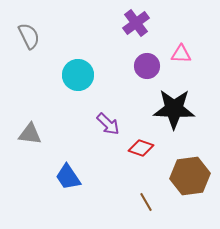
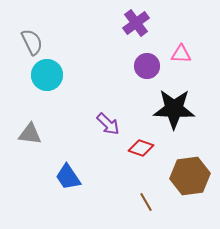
gray semicircle: moved 3 px right, 6 px down
cyan circle: moved 31 px left
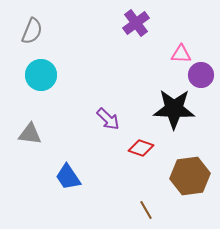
gray semicircle: moved 11 px up; rotated 48 degrees clockwise
purple circle: moved 54 px right, 9 px down
cyan circle: moved 6 px left
purple arrow: moved 5 px up
brown line: moved 8 px down
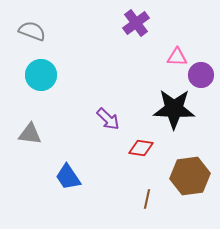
gray semicircle: rotated 92 degrees counterclockwise
pink triangle: moved 4 px left, 3 px down
red diamond: rotated 10 degrees counterclockwise
brown line: moved 1 px right, 11 px up; rotated 42 degrees clockwise
